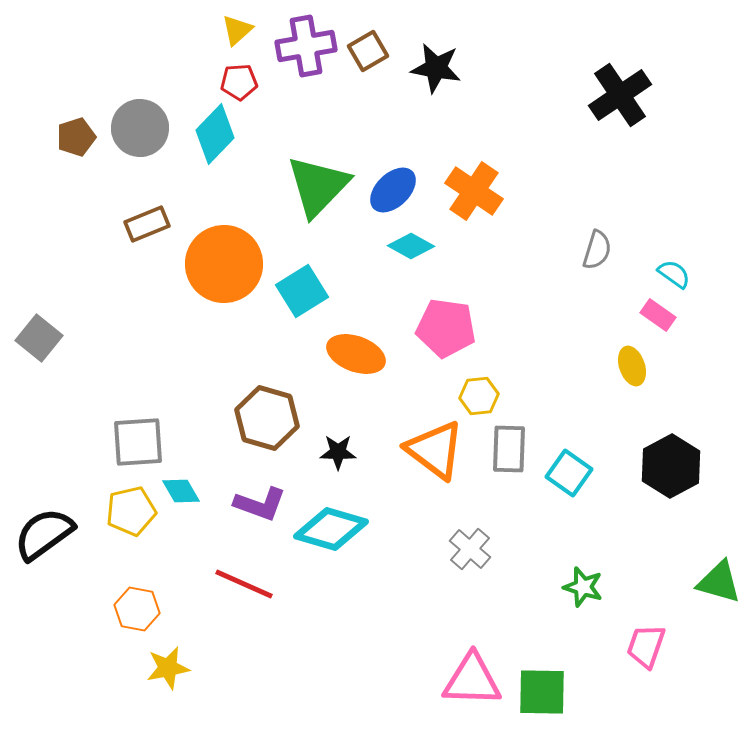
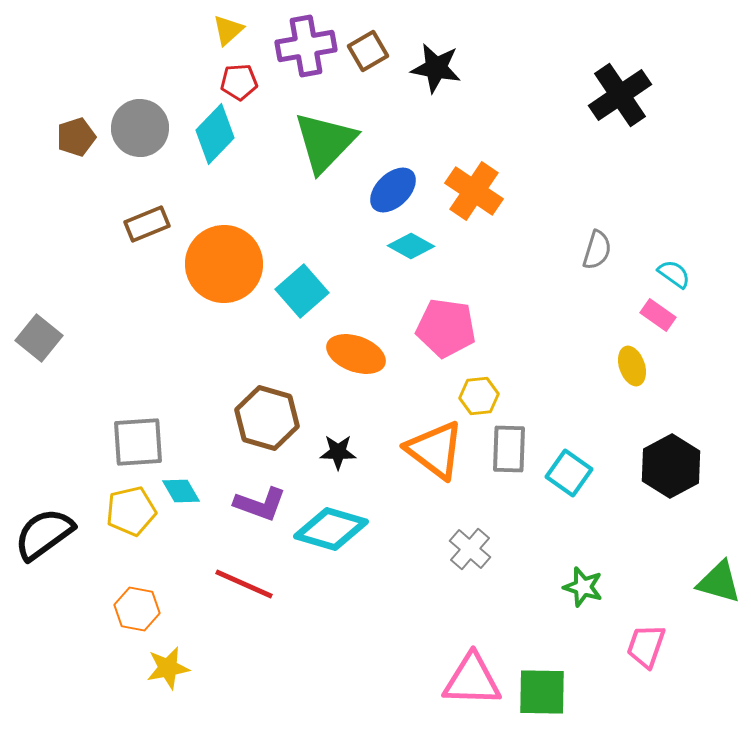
yellow triangle at (237, 30): moved 9 px left
green triangle at (318, 186): moved 7 px right, 44 px up
cyan square at (302, 291): rotated 9 degrees counterclockwise
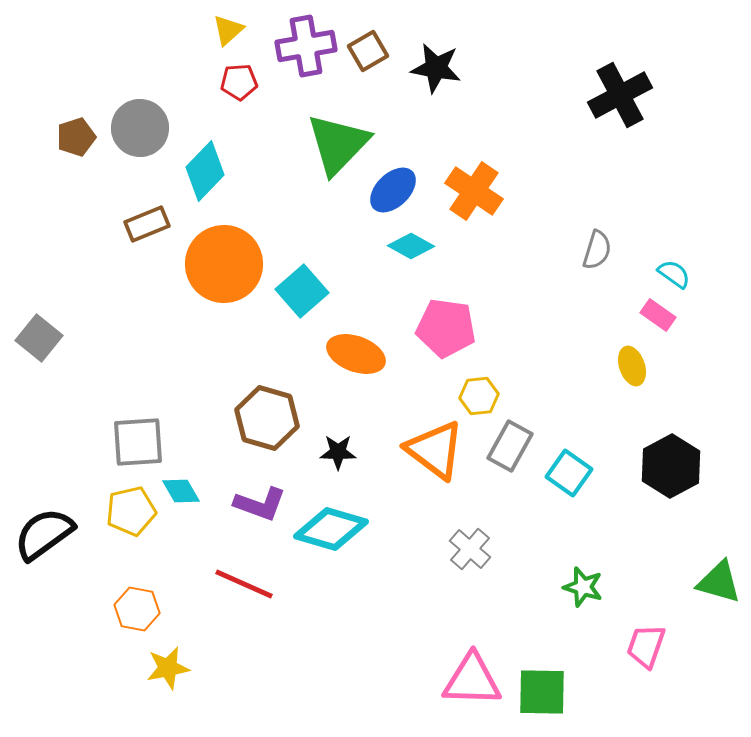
black cross at (620, 95): rotated 6 degrees clockwise
cyan diamond at (215, 134): moved 10 px left, 37 px down
green triangle at (325, 142): moved 13 px right, 2 px down
gray rectangle at (509, 449): moved 1 px right, 3 px up; rotated 27 degrees clockwise
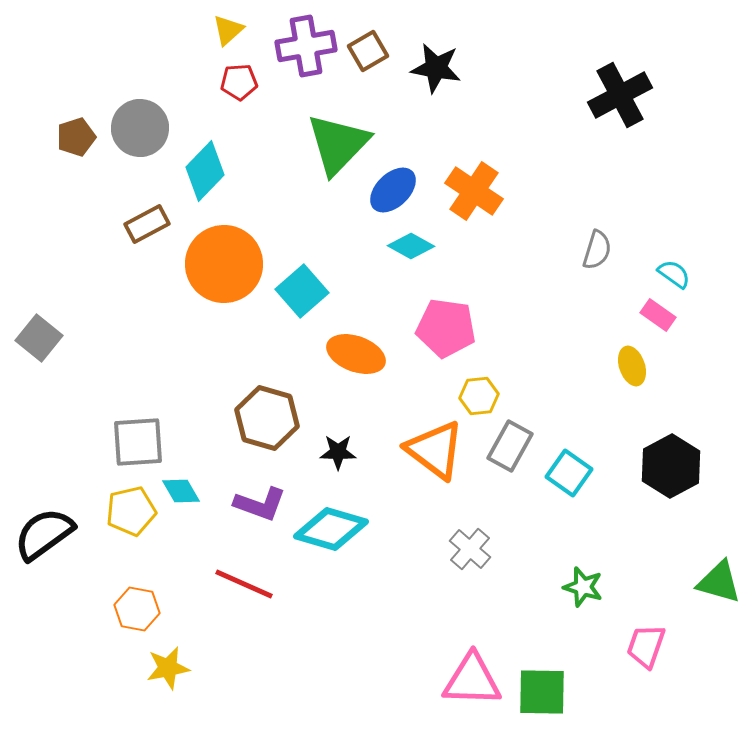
brown rectangle at (147, 224): rotated 6 degrees counterclockwise
